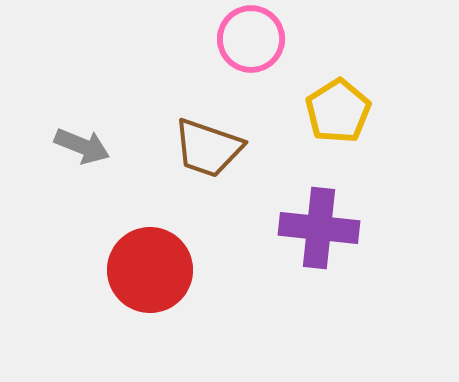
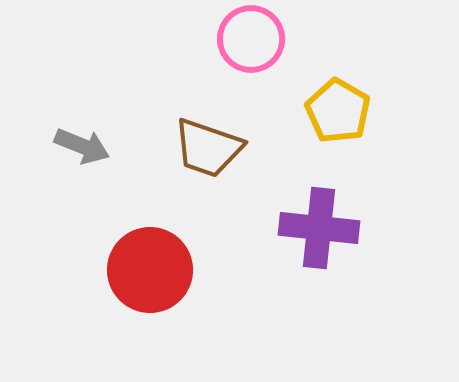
yellow pentagon: rotated 10 degrees counterclockwise
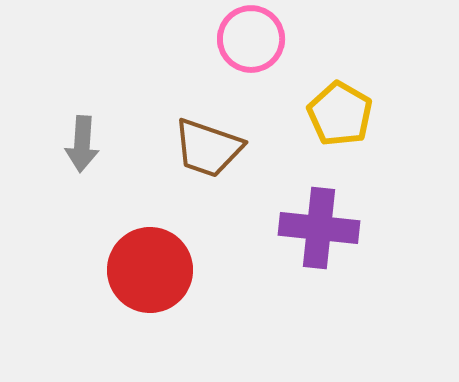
yellow pentagon: moved 2 px right, 3 px down
gray arrow: moved 2 px up; rotated 72 degrees clockwise
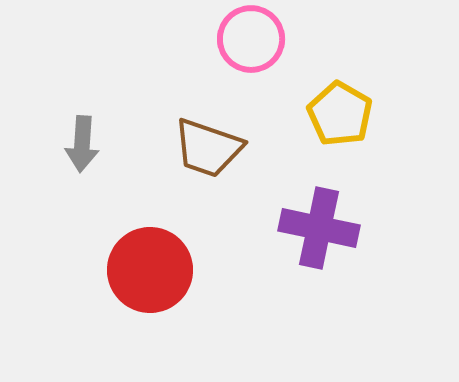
purple cross: rotated 6 degrees clockwise
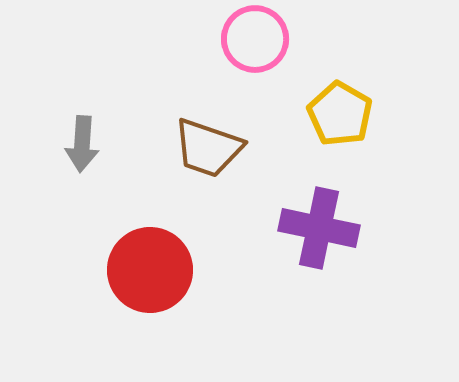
pink circle: moved 4 px right
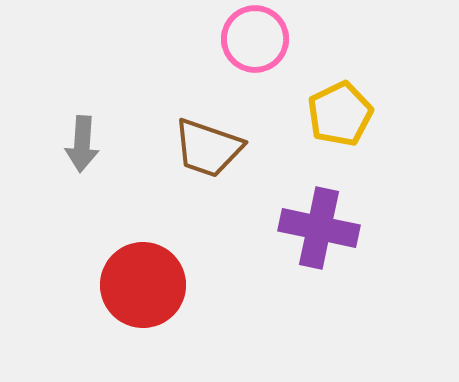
yellow pentagon: rotated 16 degrees clockwise
red circle: moved 7 px left, 15 px down
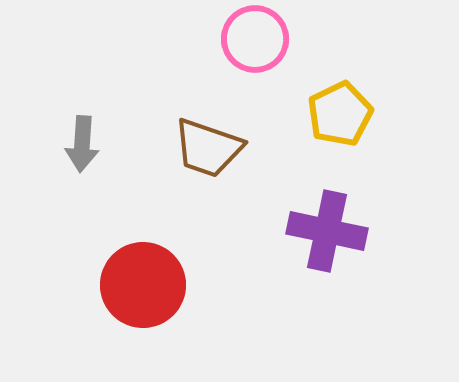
purple cross: moved 8 px right, 3 px down
